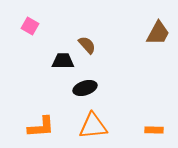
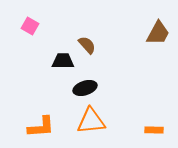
orange triangle: moved 2 px left, 5 px up
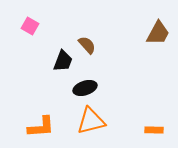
black trapezoid: rotated 110 degrees clockwise
orange triangle: rotated 8 degrees counterclockwise
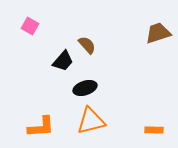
brown trapezoid: rotated 136 degrees counterclockwise
black trapezoid: rotated 20 degrees clockwise
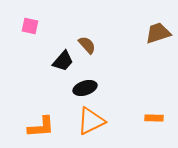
pink square: rotated 18 degrees counterclockwise
orange triangle: rotated 12 degrees counterclockwise
orange rectangle: moved 12 px up
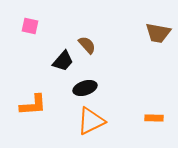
brown trapezoid: rotated 152 degrees counterclockwise
orange L-shape: moved 8 px left, 22 px up
